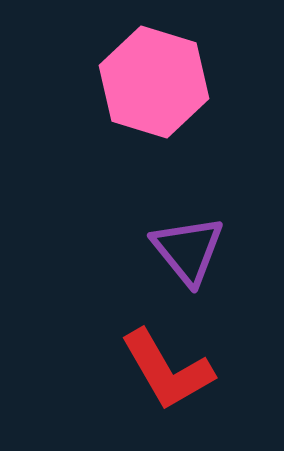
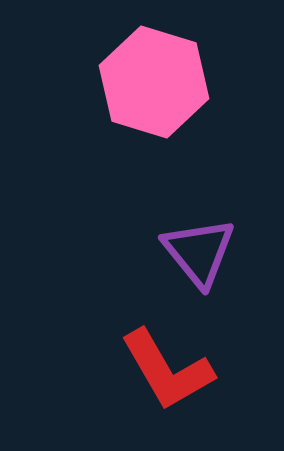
purple triangle: moved 11 px right, 2 px down
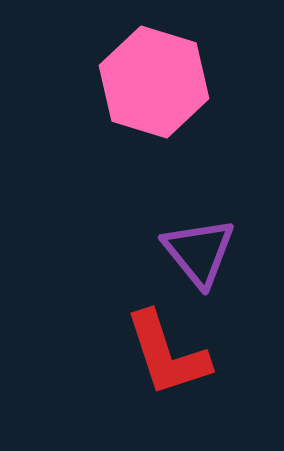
red L-shape: moved 16 px up; rotated 12 degrees clockwise
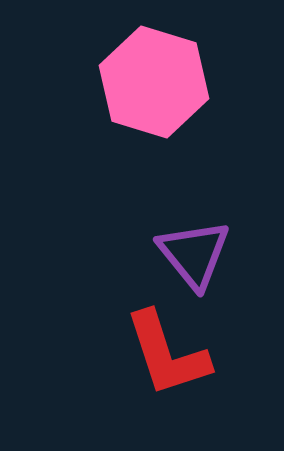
purple triangle: moved 5 px left, 2 px down
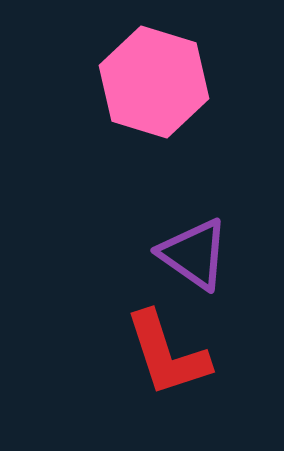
purple triangle: rotated 16 degrees counterclockwise
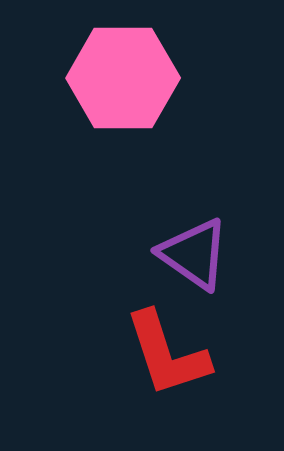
pink hexagon: moved 31 px left, 4 px up; rotated 17 degrees counterclockwise
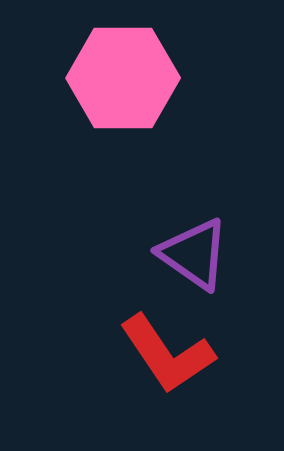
red L-shape: rotated 16 degrees counterclockwise
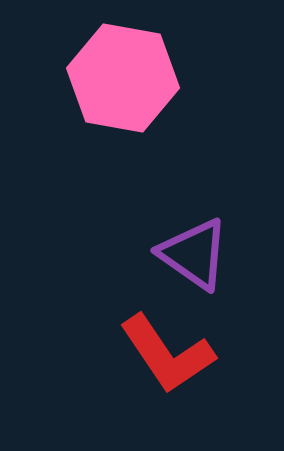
pink hexagon: rotated 10 degrees clockwise
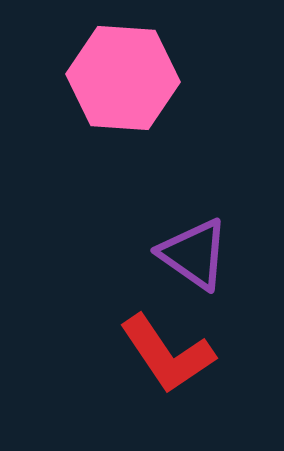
pink hexagon: rotated 6 degrees counterclockwise
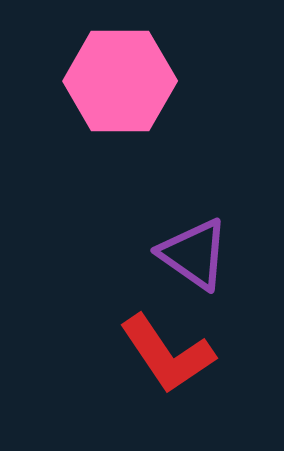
pink hexagon: moved 3 px left, 3 px down; rotated 4 degrees counterclockwise
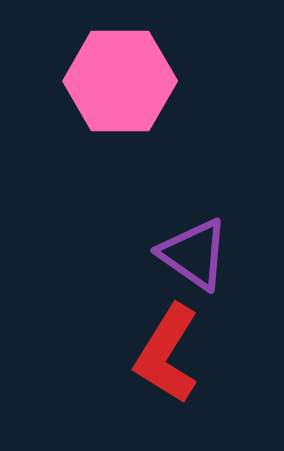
red L-shape: rotated 66 degrees clockwise
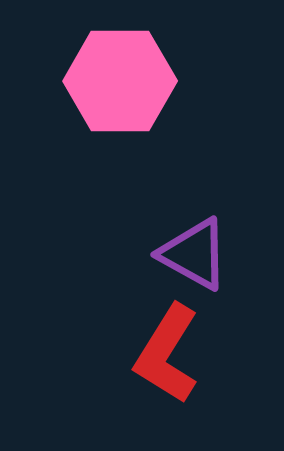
purple triangle: rotated 6 degrees counterclockwise
